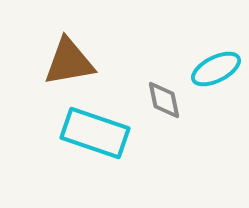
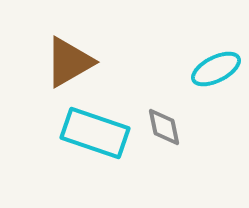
brown triangle: rotated 20 degrees counterclockwise
gray diamond: moved 27 px down
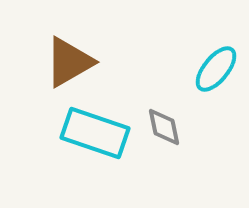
cyan ellipse: rotated 24 degrees counterclockwise
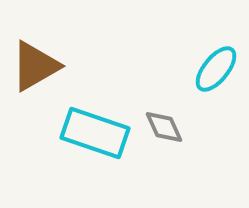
brown triangle: moved 34 px left, 4 px down
gray diamond: rotated 12 degrees counterclockwise
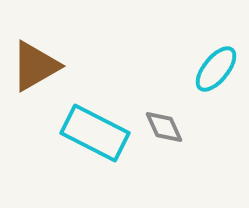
cyan rectangle: rotated 8 degrees clockwise
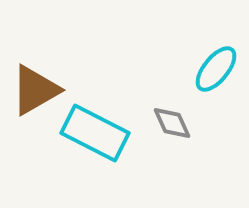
brown triangle: moved 24 px down
gray diamond: moved 8 px right, 4 px up
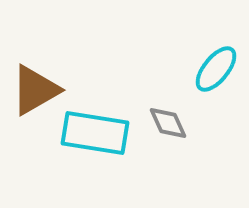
gray diamond: moved 4 px left
cyan rectangle: rotated 18 degrees counterclockwise
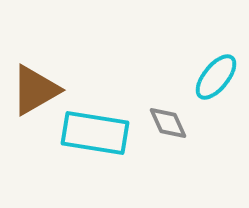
cyan ellipse: moved 8 px down
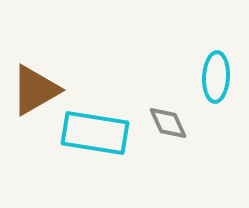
cyan ellipse: rotated 36 degrees counterclockwise
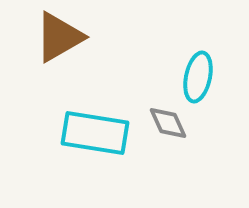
cyan ellipse: moved 18 px left; rotated 9 degrees clockwise
brown triangle: moved 24 px right, 53 px up
